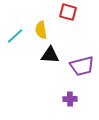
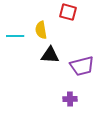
cyan line: rotated 42 degrees clockwise
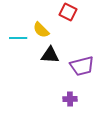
red square: rotated 12 degrees clockwise
yellow semicircle: rotated 36 degrees counterclockwise
cyan line: moved 3 px right, 2 px down
